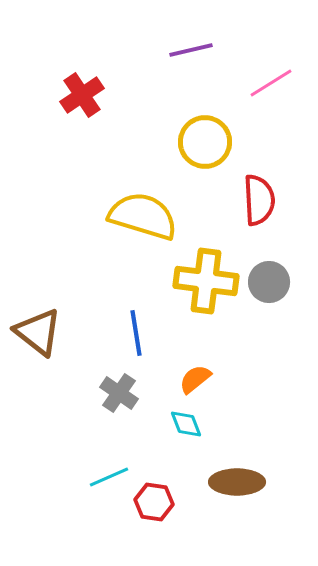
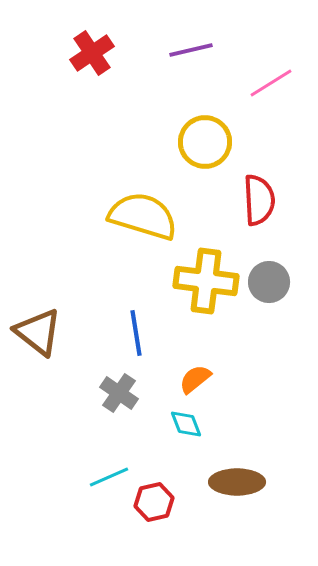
red cross: moved 10 px right, 42 px up
red hexagon: rotated 21 degrees counterclockwise
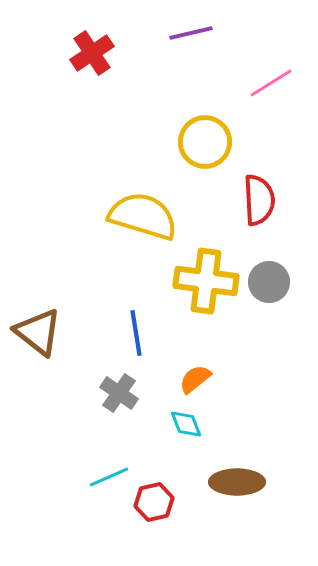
purple line: moved 17 px up
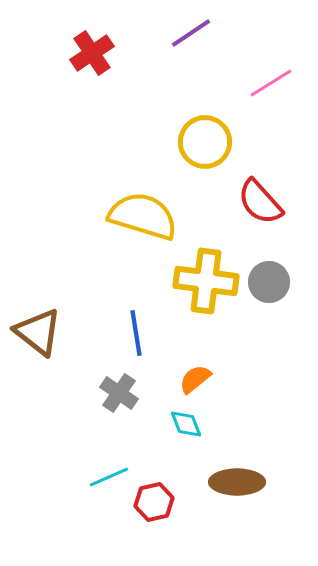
purple line: rotated 21 degrees counterclockwise
red semicircle: moved 1 px right, 2 px down; rotated 141 degrees clockwise
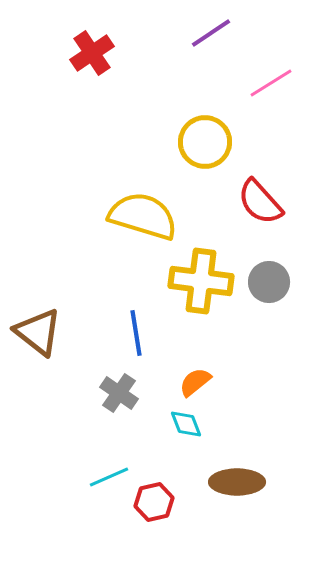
purple line: moved 20 px right
yellow cross: moved 5 px left
orange semicircle: moved 3 px down
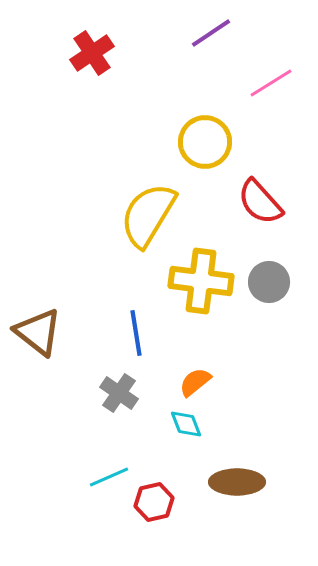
yellow semicircle: moved 5 px right, 1 px up; rotated 76 degrees counterclockwise
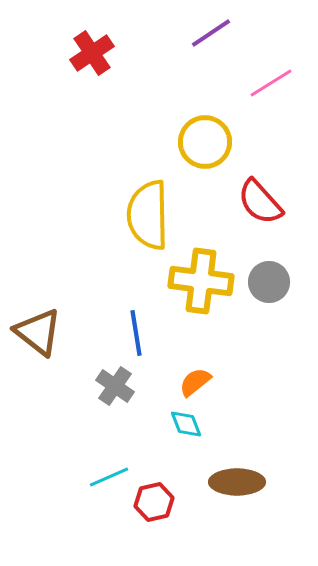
yellow semicircle: rotated 32 degrees counterclockwise
gray cross: moved 4 px left, 7 px up
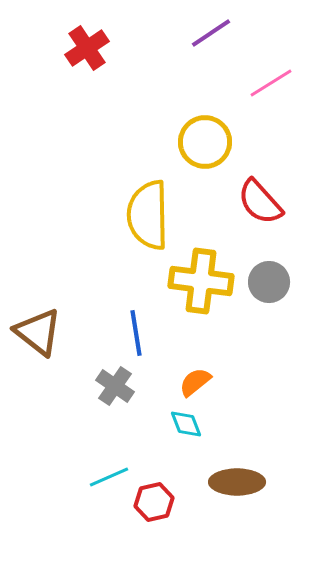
red cross: moved 5 px left, 5 px up
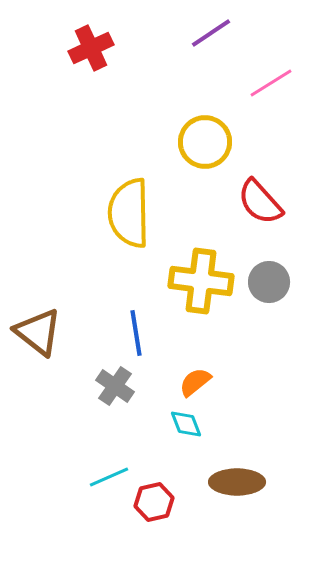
red cross: moved 4 px right; rotated 9 degrees clockwise
yellow semicircle: moved 19 px left, 2 px up
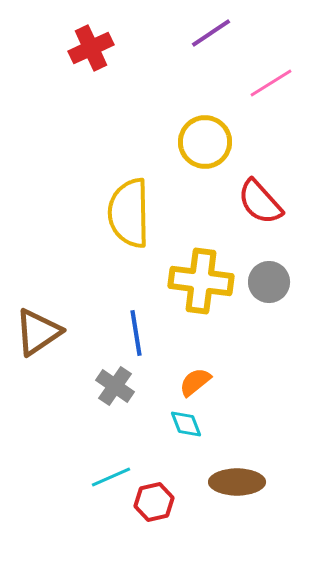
brown triangle: rotated 48 degrees clockwise
cyan line: moved 2 px right
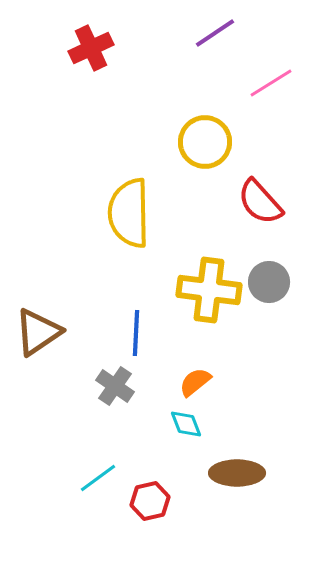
purple line: moved 4 px right
yellow cross: moved 8 px right, 9 px down
blue line: rotated 12 degrees clockwise
cyan line: moved 13 px left, 1 px down; rotated 12 degrees counterclockwise
brown ellipse: moved 9 px up
red hexagon: moved 4 px left, 1 px up
